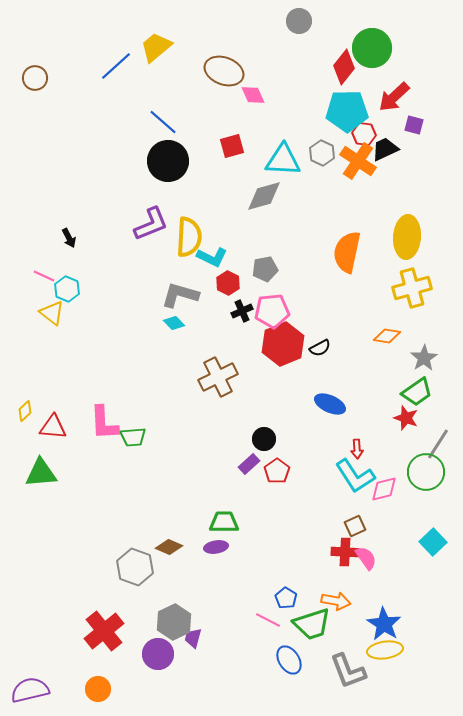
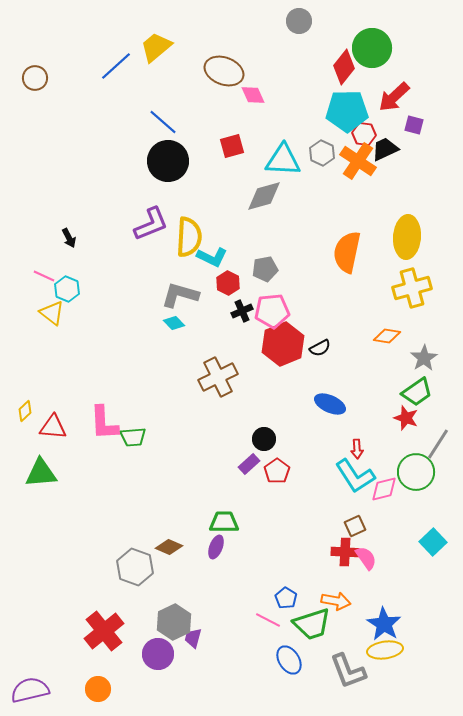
green circle at (426, 472): moved 10 px left
purple ellipse at (216, 547): rotated 60 degrees counterclockwise
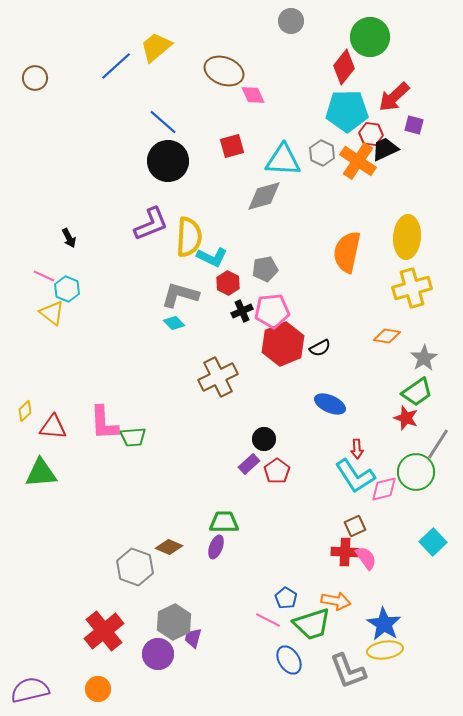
gray circle at (299, 21): moved 8 px left
green circle at (372, 48): moved 2 px left, 11 px up
red hexagon at (364, 134): moved 7 px right
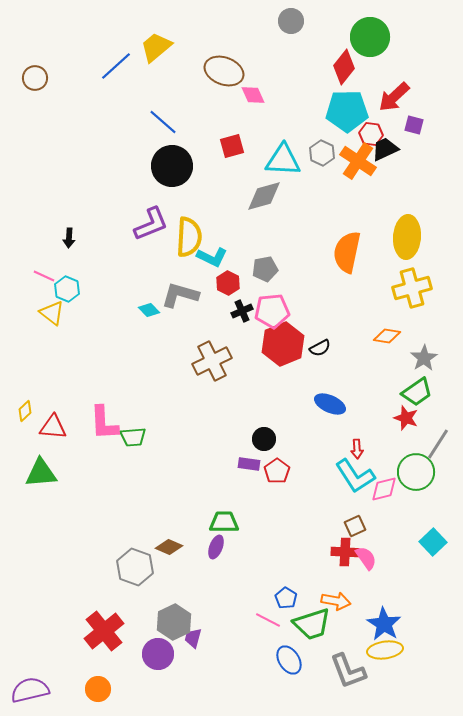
black circle at (168, 161): moved 4 px right, 5 px down
black arrow at (69, 238): rotated 30 degrees clockwise
cyan diamond at (174, 323): moved 25 px left, 13 px up
brown cross at (218, 377): moved 6 px left, 16 px up
purple rectangle at (249, 464): rotated 50 degrees clockwise
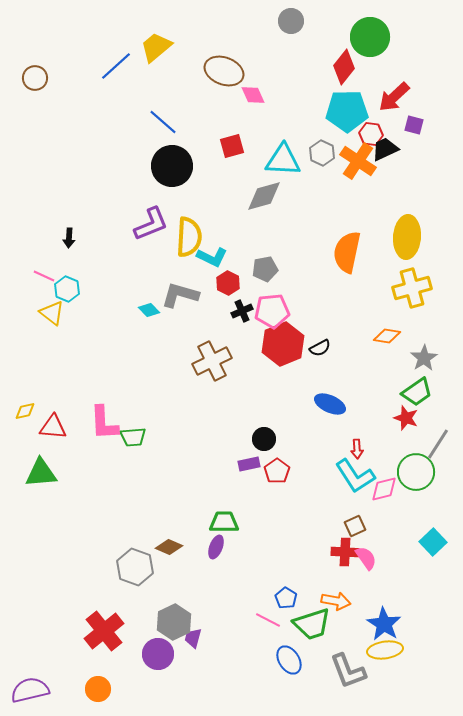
yellow diamond at (25, 411): rotated 30 degrees clockwise
purple rectangle at (249, 464): rotated 20 degrees counterclockwise
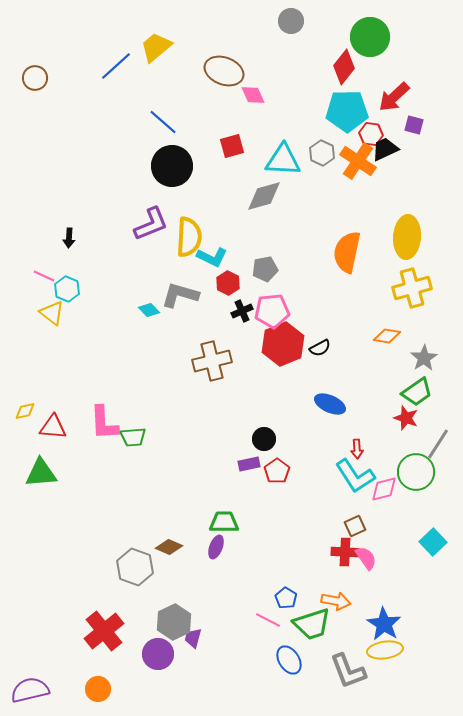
brown cross at (212, 361): rotated 12 degrees clockwise
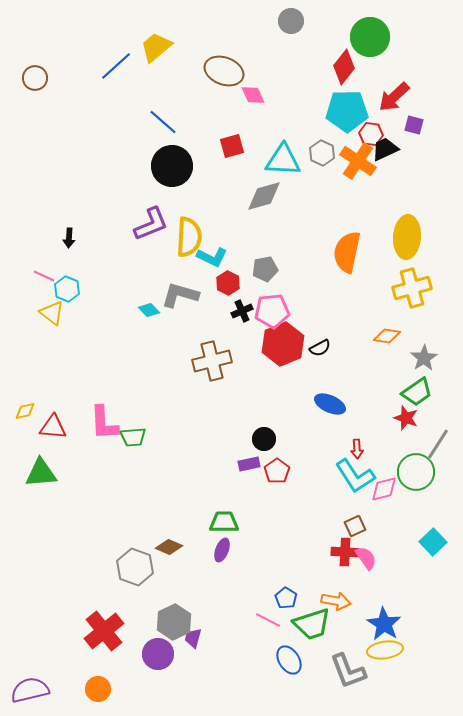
purple ellipse at (216, 547): moved 6 px right, 3 px down
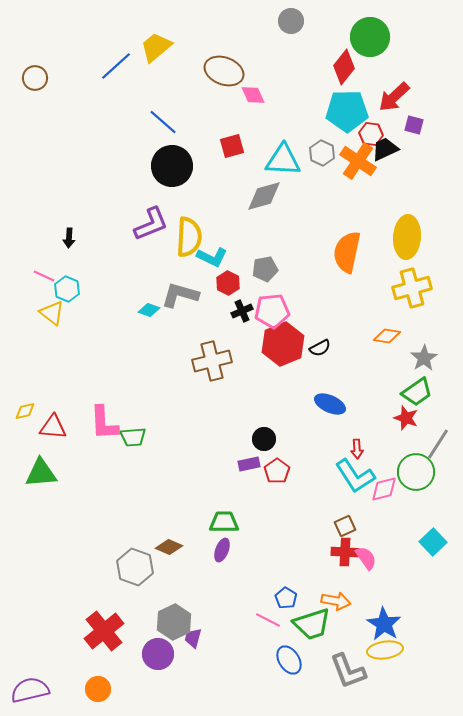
cyan diamond at (149, 310): rotated 25 degrees counterclockwise
brown square at (355, 526): moved 10 px left
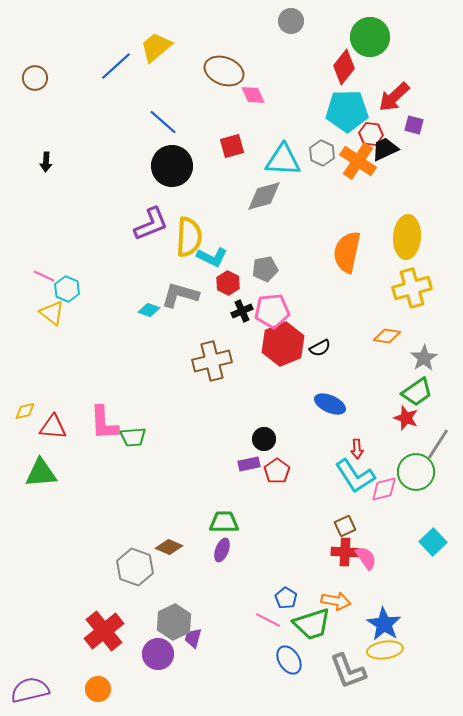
black arrow at (69, 238): moved 23 px left, 76 px up
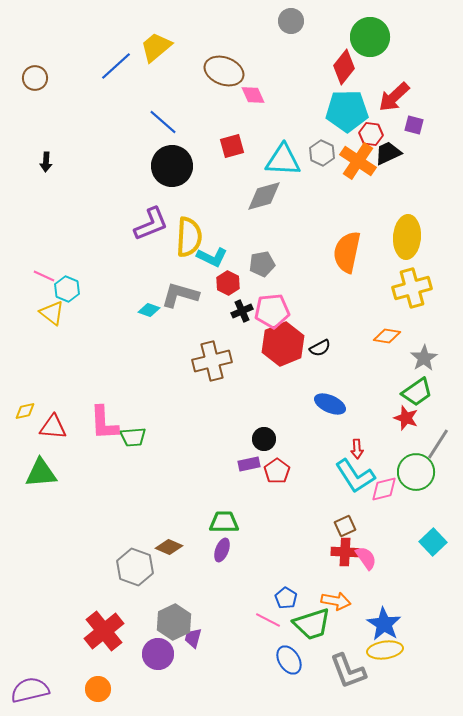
black trapezoid at (385, 149): moved 3 px right, 4 px down
gray pentagon at (265, 269): moved 3 px left, 5 px up
